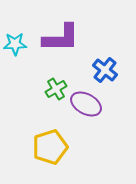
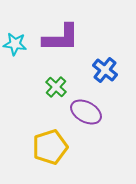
cyan star: rotated 10 degrees clockwise
green cross: moved 2 px up; rotated 15 degrees counterclockwise
purple ellipse: moved 8 px down
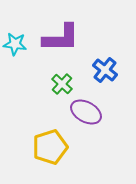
green cross: moved 6 px right, 3 px up
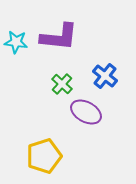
purple L-shape: moved 2 px left, 1 px up; rotated 6 degrees clockwise
cyan star: moved 1 px right, 2 px up
blue cross: moved 6 px down
yellow pentagon: moved 6 px left, 9 px down
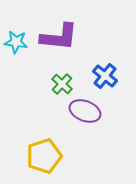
purple ellipse: moved 1 px left, 1 px up; rotated 8 degrees counterclockwise
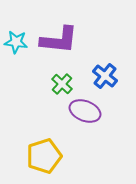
purple L-shape: moved 3 px down
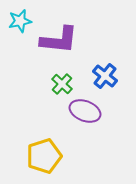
cyan star: moved 4 px right, 21 px up; rotated 20 degrees counterclockwise
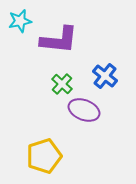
purple ellipse: moved 1 px left, 1 px up
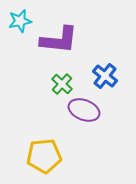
yellow pentagon: rotated 12 degrees clockwise
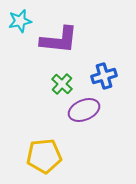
blue cross: moved 1 px left; rotated 35 degrees clockwise
purple ellipse: rotated 44 degrees counterclockwise
